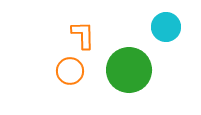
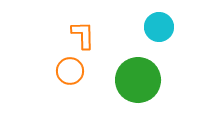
cyan circle: moved 7 px left
green circle: moved 9 px right, 10 px down
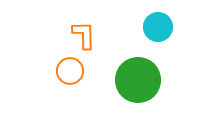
cyan circle: moved 1 px left
orange L-shape: moved 1 px right
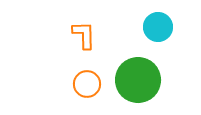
orange circle: moved 17 px right, 13 px down
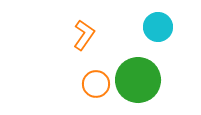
orange L-shape: rotated 36 degrees clockwise
orange circle: moved 9 px right
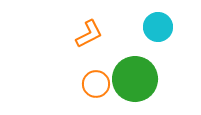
orange L-shape: moved 5 px right, 1 px up; rotated 28 degrees clockwise
green circle: moved 3 px left, 1 px up
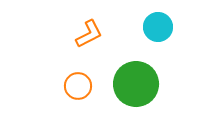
green circle: moved 1 px right, 5 px down
orange circle: moved 18 px left, 2 px down
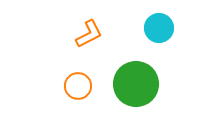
cyan circle: moved 1 px right, 1 px down
